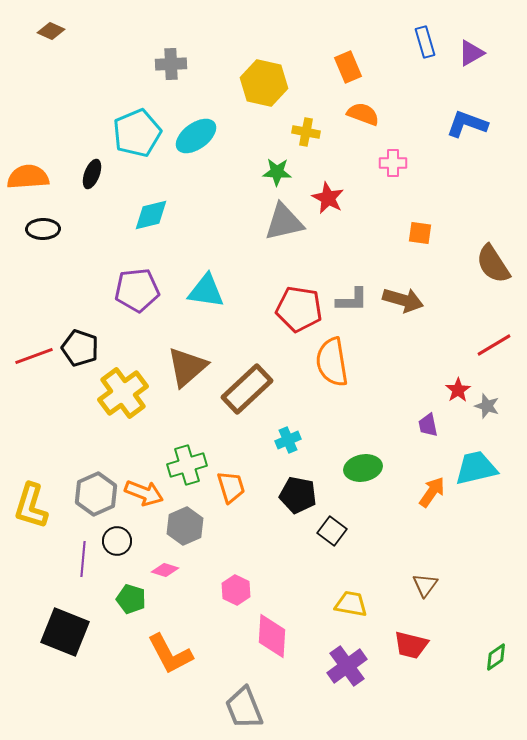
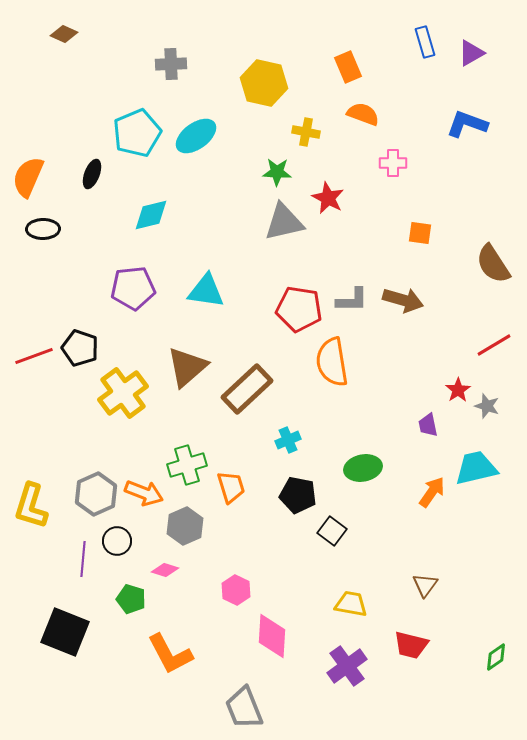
brown diamond at (51, 31): moved 13 px right, 3 px down
orange semicircle at (28, 177): rotated 63 degrees counterclockwise
purple pentagon at (137, 290): moved 4 px left, 2 px up
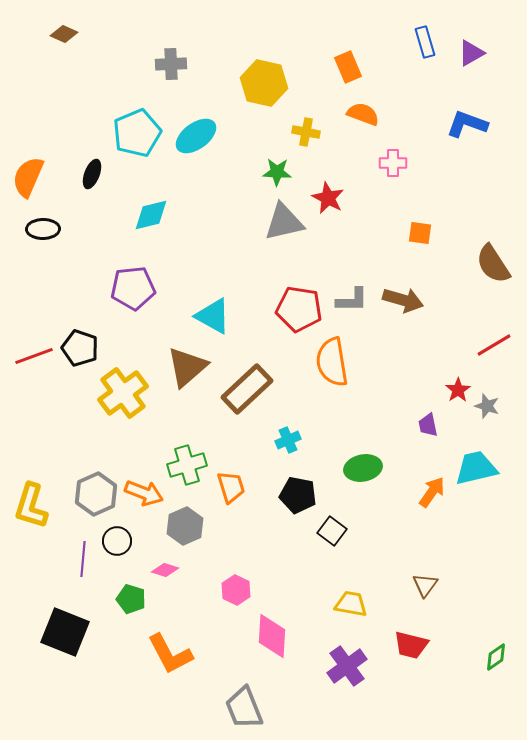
cyan triangle at (206, 291): moved 7 px right, 25 px down; rotated 21 degrees clockwise
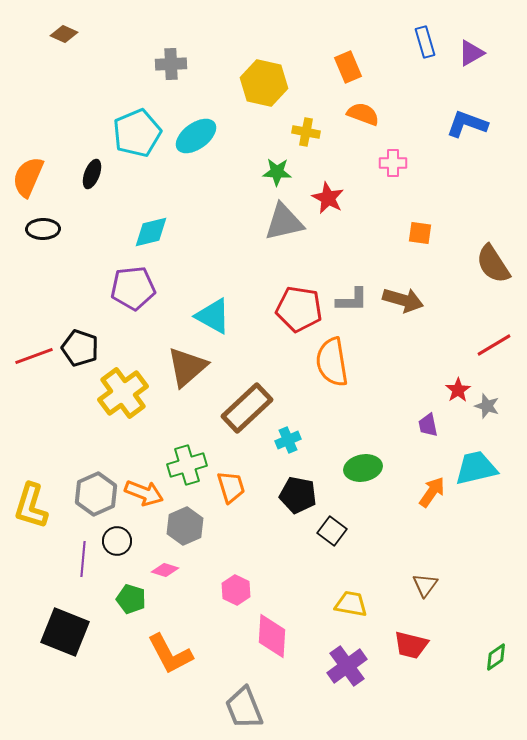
cyan diamond at (151, 215): moved 17 px down
brown rectangle at (247, 389): moved 19 px down
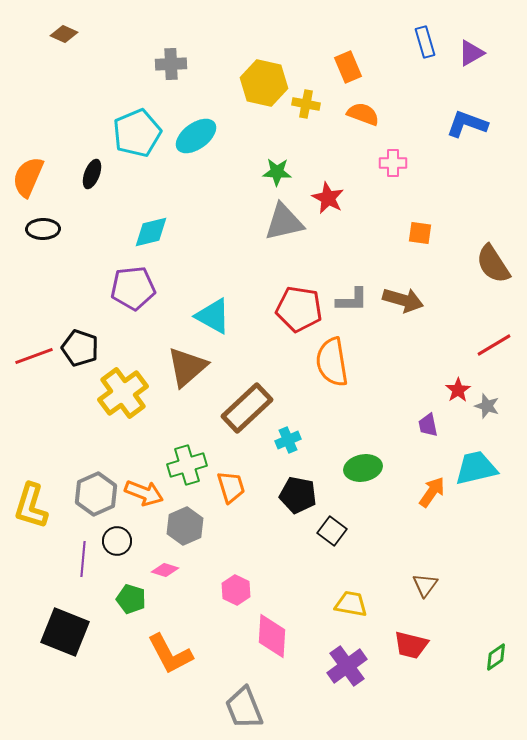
yellow cross at (306, 132): moved 28 px up
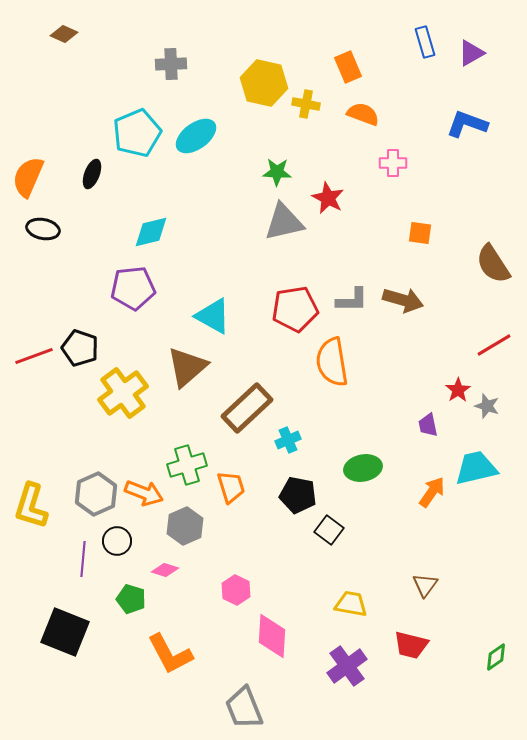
black ellipse at (43, 229): rotated 12 degrees clockwise
red pentagon at (299, 309): moved 4 px left; rotated 18 degrees counterclockwise
black square at (332, 531): moved 3 px left, 1 px up
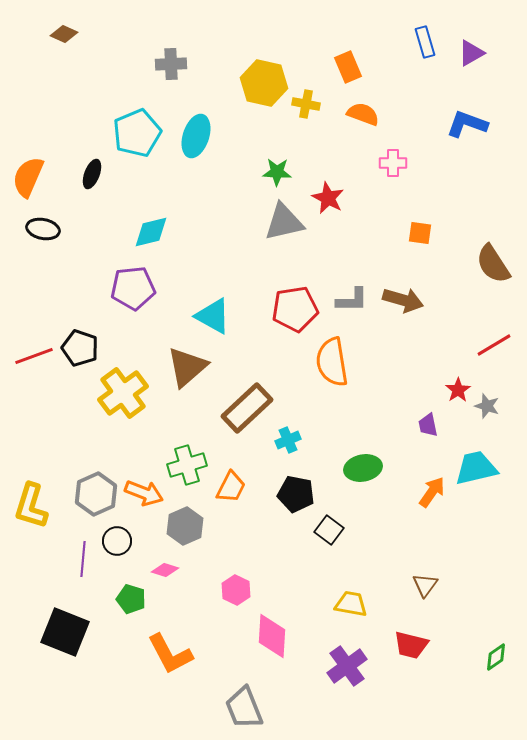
cyan ellipse at (196, 136): rotated 36 degrees counterclockwise
orange trapezoid at (231, 487): rotated 44 degrees clockwise
black pentagon at (298, 495): moved 2 px left, 1 px up
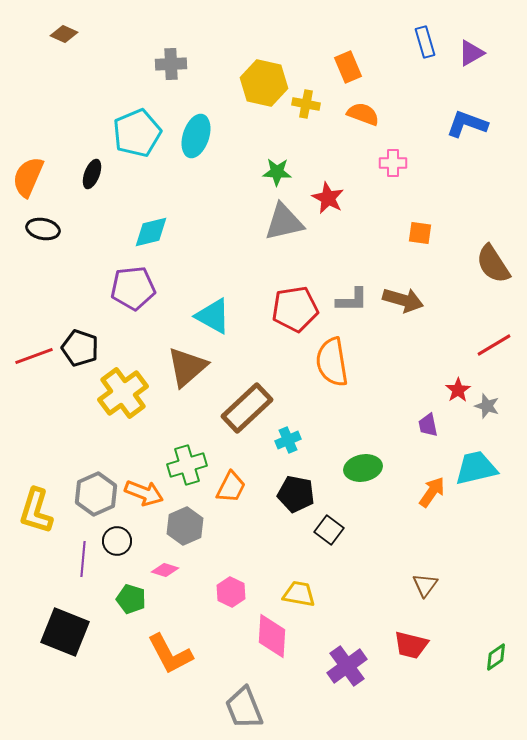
yellow L-shape at (31, 506): moved 5 px right, 5 px down
pink hexagon at (236, 590): moved 5 px left, 2 px down
yellow trapezoid at (351, 604): moved 52 px left, 10 px up
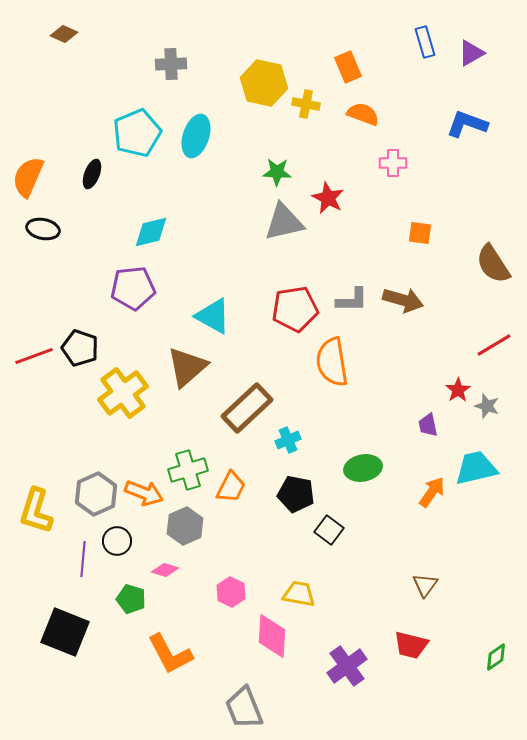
green cross at (187, 465): moved 1 px right, 5 px down
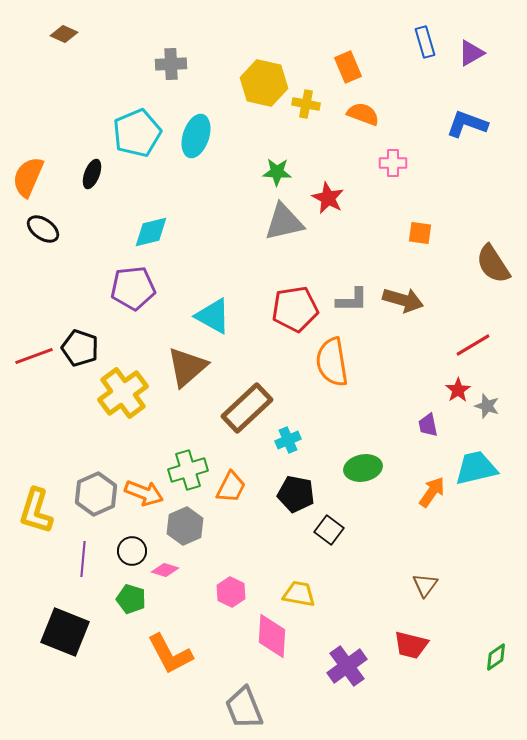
black ellipse at (43, 229): rotated 24 degrees clockwise
red line at (494, 345): moved 21 px left
black circle at (117, 541): moved 15 px right, 10 px down
